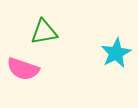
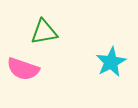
cyan star: moved 5 px left, 9 px down
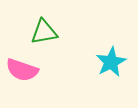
pink semicircle: moved 1 px left, 1 px down
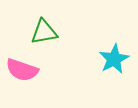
cyan star: moved 3 px right, 3 px up
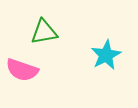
cyan star: moved 8 px left, 4 px up
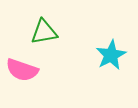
cyan star: moved 5 px right
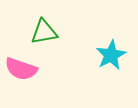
pink semicircle: moved 1 px left, 1 px up
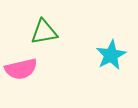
pink semicircle: rotated 32 degrees counterclockwise
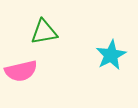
pink semicircle: moved 2 px down
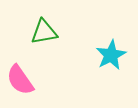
pink semicircle: moved 1 px left, 9 px down; rotated 68 degrees clockwise
